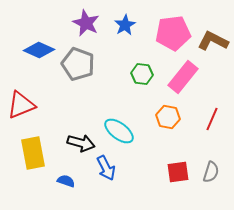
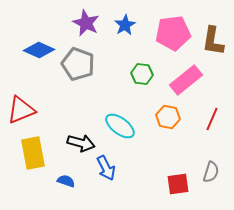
brown L-shape: rotated 108 degrees counterclockwise
pink rectangle: moved 3 px right, 3 px down; rotated 12 degrees clockwise
red triangle: moved 5 px down
cyan ellipse: moved 1 px right, 5 px up
red square: moved 12 px down
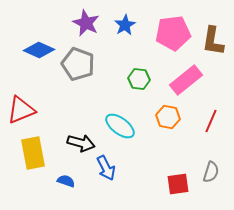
green hexagon: moved 3 px left, 5 px down
red line: moved 1 px left, 2 px down
